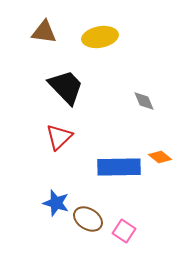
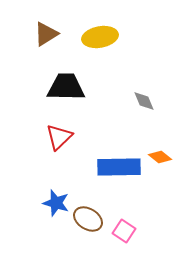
brown triangle: moved 2 px right, 2 px down; rotated 40 degrees counterclockwise
black trapezoid: rotated 45 degrees counterclockwise
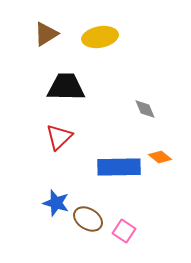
gray diamond: moved 1 px right, 8 px down
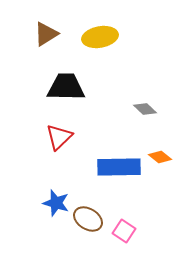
gray diamond: rotated 25 degrees counterclockwise
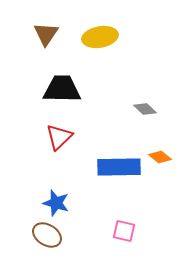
brown triangle: rotated 24 degrees counterclockwise
black trapezoid: moved 4 px left, 2 px down
brown ellipse: moved 41 px left, 16 px down
pink square: rotated 20 degrees counterclockwise
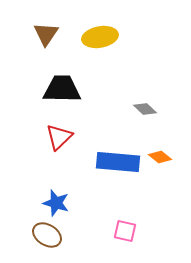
blue rectangle: moved 1 px left, 5 px up; rotated 6 degrees clockwise
pink square: moved 1 px right
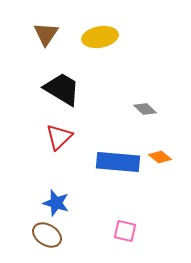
black trapezoid: rotated 30 degrees clockwise
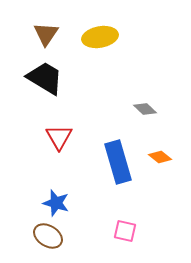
black trapezoid: moved 17 px left, 11 px up
red triangle: rotated 16 degrees counterclockwise
blue rectangle: rotated 69 degrees clockwise
brown ellipse: moved 1 px right, 1 px down
